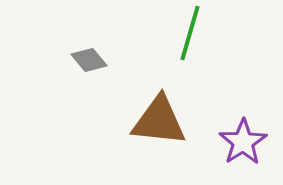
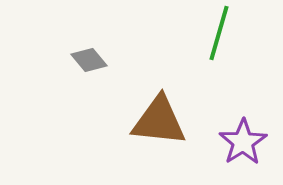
green line: moved 29 px right
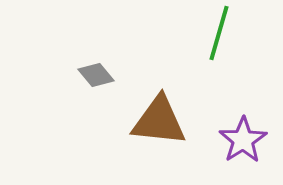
gray diamond: moved 7 px right, 15 px down
purple star: moved 2 px up
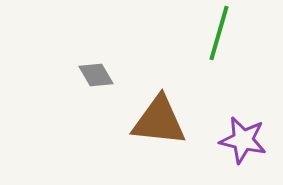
gray diamond: rotated 9 degrees clockwise
purple star: rotated 27 degrees counterclockwise
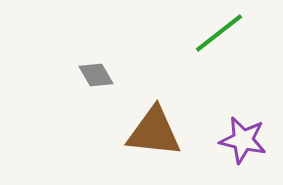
green line: rotated 36 degrees clockwise
brown triangle: moved 5 px left, 11 px down
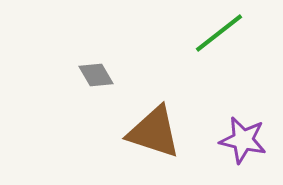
brown triangle: rotated 12 degrees clockwise
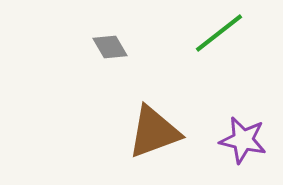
gray diamond: moved 14 px right, 28 px up
brown triangle: rotated 38 degrees counterclockwise
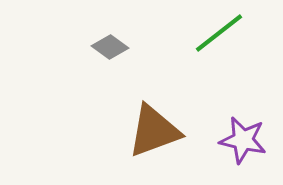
gray diamond: rotated 24 degrees counterclockwise
brown triangle: moved 1 px up
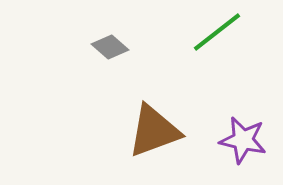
green line: moved 2 px left, 1 px up
gray diamond: rotated 6 degrees clockwise
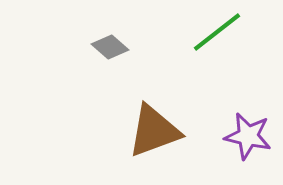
purple star: moved 5 px right, 4 px up
